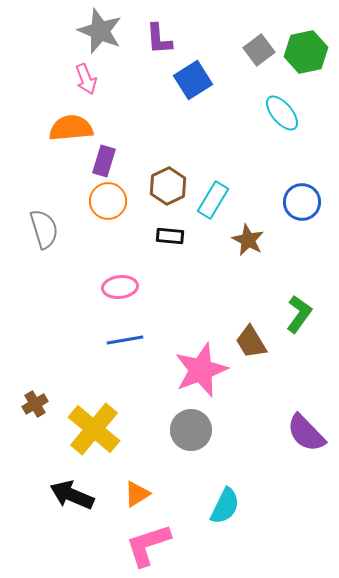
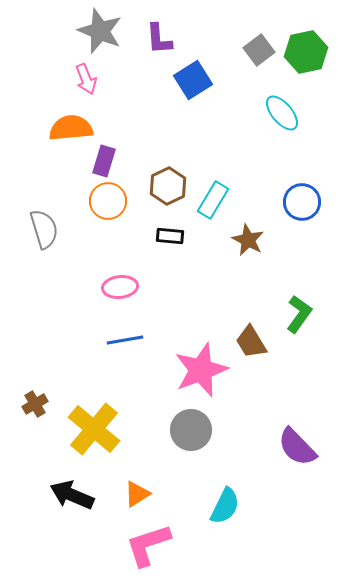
purple semicircle: moved 9 px left, 14 px down
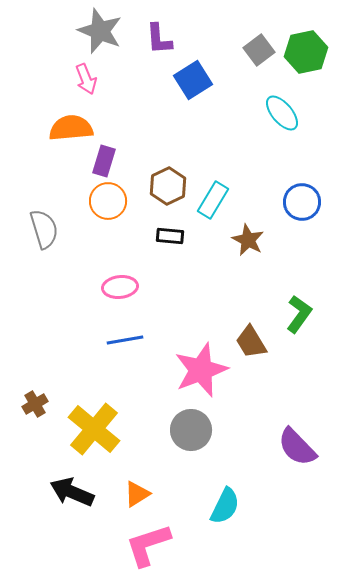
black arrow: moved 3 px up
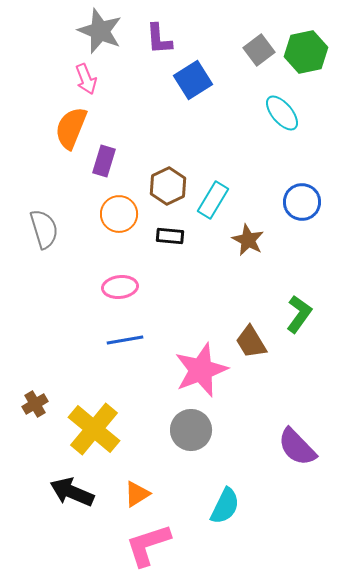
orange semicircle: rotated 63 degrees counterclockwise
orange circle: moved 11 px right, 13 px down
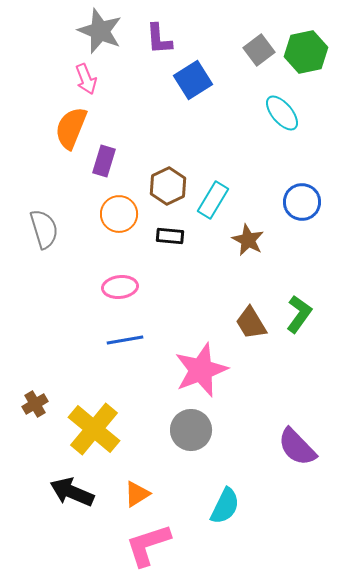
brown trapezoid: moved 19 px up
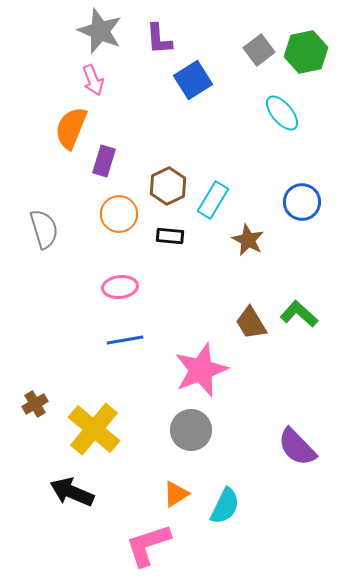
pink arrow: moved 7 px right, 1 px down
green L-shape: rotated 84 degrees counterclockwise
orange triangle: moved 39 px right
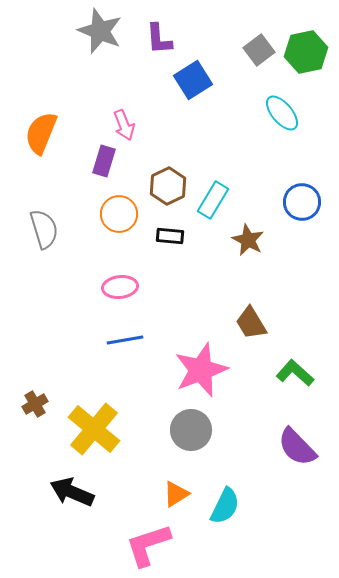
pink arrow: moved 31 px right, 45 px down
orange semicircle: moved 30 px left, 5 px down
green L-shape: moved 4 px left, 59 px down
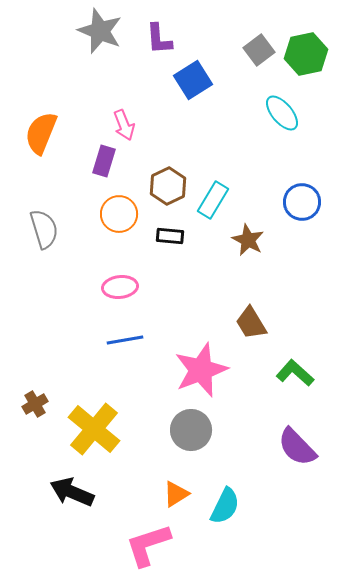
green hexagon: moved 2 px down
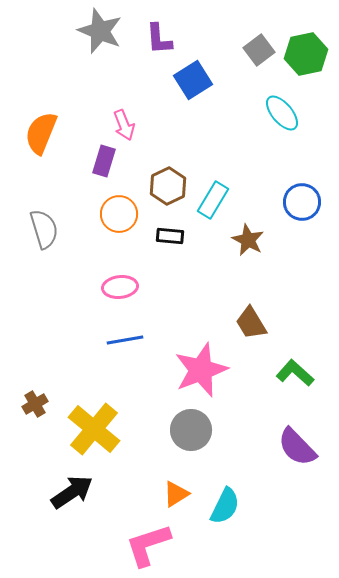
black arrow: rotated 123 degrees clockwise
